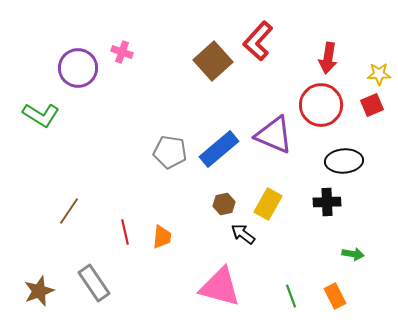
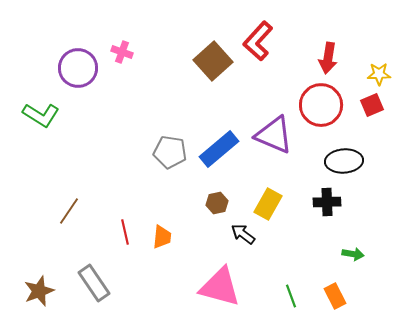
brown hexagon: moved 7 px left, 1 px up
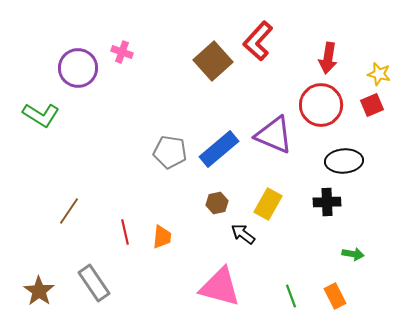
yellow star: rotated 15 degrees clockwise
brown star: rotated 16 degrees counterclockwise
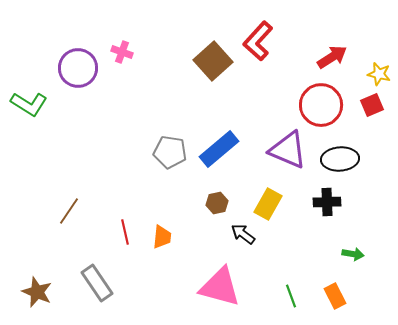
red arrow: moved 4 px right, 1 px up; rotated 132 degrees counterclockwise
green L-shape: moved 12 px left, 11 px up
purple triangle: moved 14 px right, 15 px down
black ellipse: moved 4 px left, 2 px up
gray rectangle: moved 3 px right
brown star: moved 2 px left, 1 px down; rotated 12 degrees counterclockwise
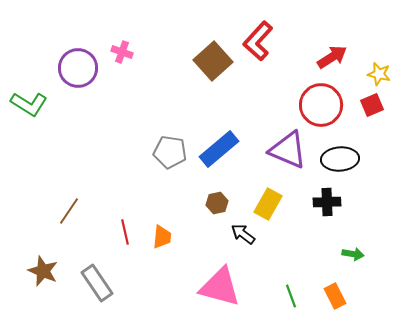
brown star: moved 6 px right, 21 px up
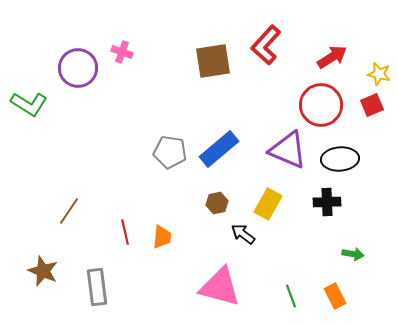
red L-shape: moved 8 px right, 4 px down
brown square: rotated 33 degrees clockwise
gray rectangle: moved 4 px down; rotated 27 degrees clockwise
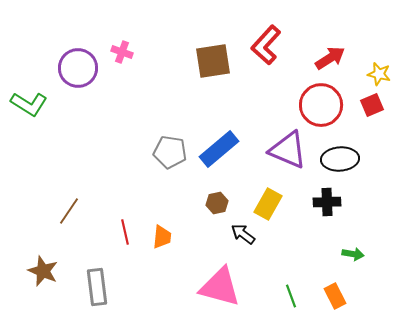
red arrow: moved 2 px left, 1 px down
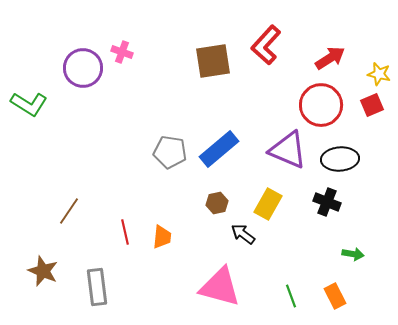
purple circle: moved 5 px right
black cross: rotated 24 degrees clockwise
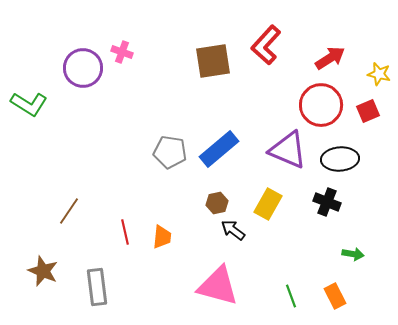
red square: moved 4 px left, 6 px down
black arrow: moved 10 px left, 4 px up
pink triangle: moved 2 px left, 1 px up
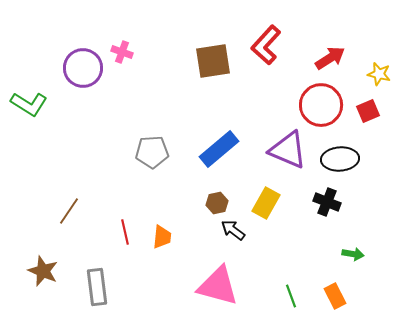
gray pentagon: moved 18 px left; rotated 12 degrees counterclockwise
yellow rectangle: moved 2 px left, 1 px up
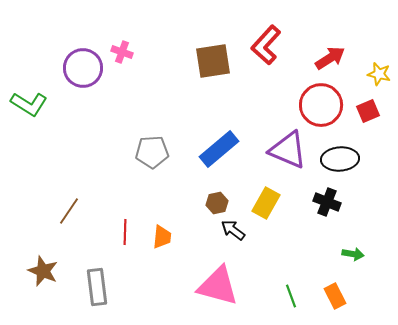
red line: rotated 15 degrees clockwise
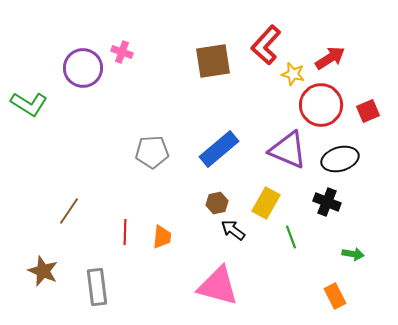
yellow star: moved 86 px left
black ellipse: rotated 12 degrees counterclockwise
green line: moved 59 px up
